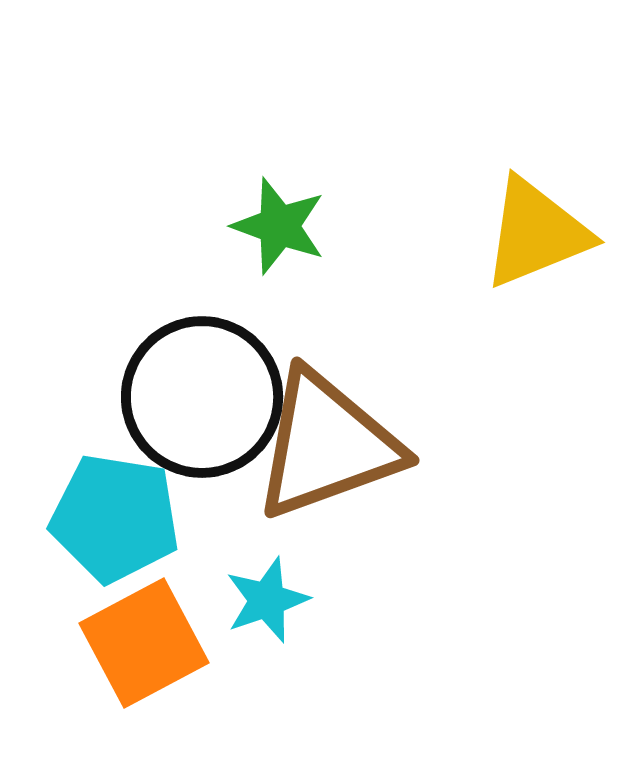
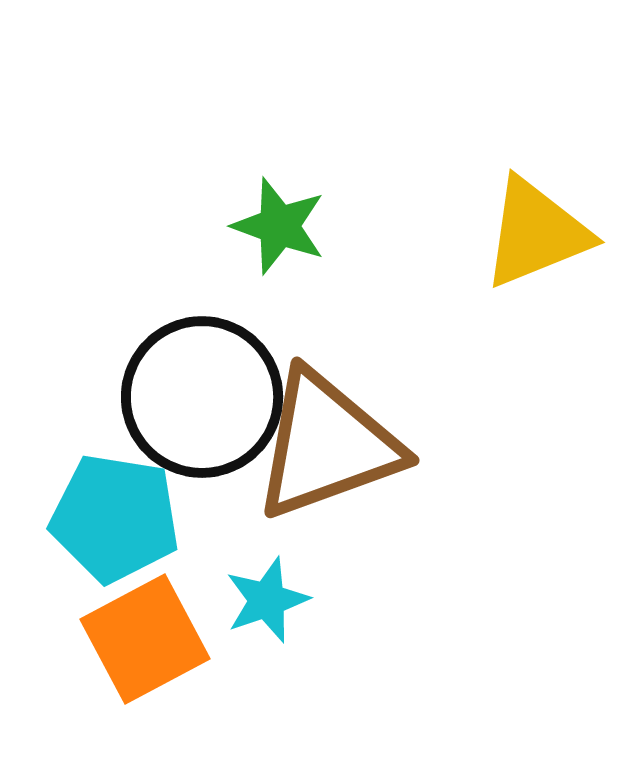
orange square: moved 1 px right, 4 px up
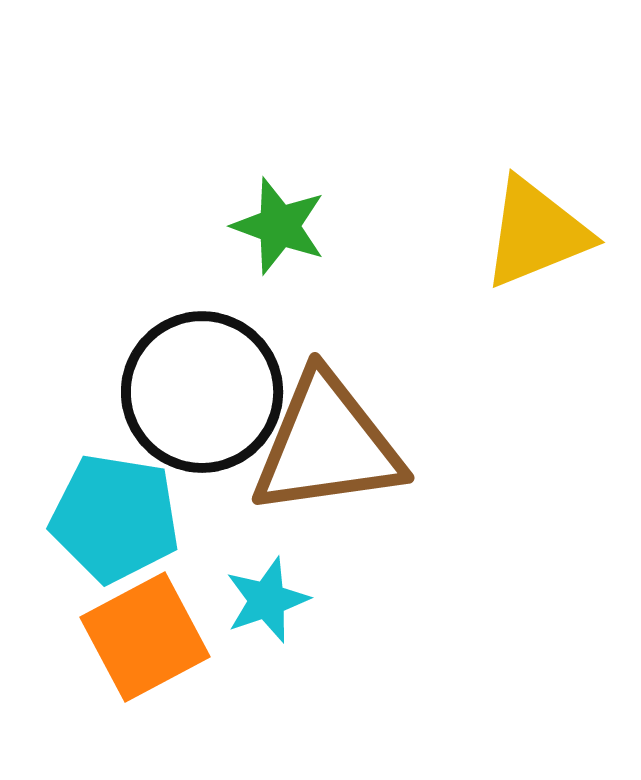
black circle: moved 5 px up
brown triangle: rotated 12 degrees clockwise
orange square: moved 2 px up
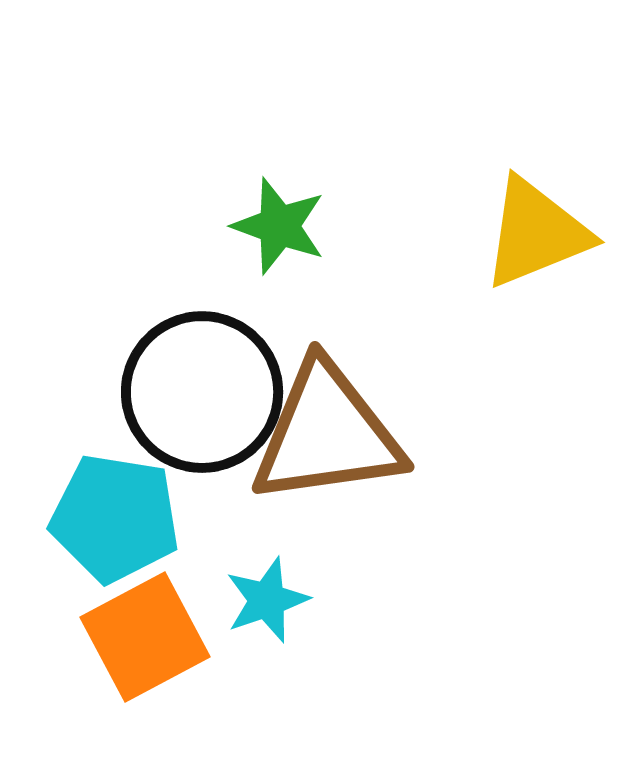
brown triangle: moved 11 px up
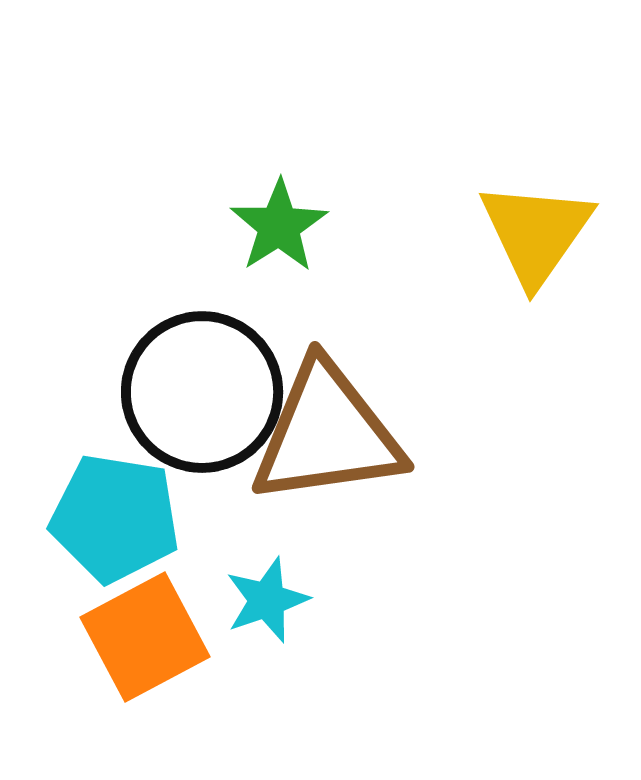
green star: rotated 20 degrees clockwise
yellow triangle: rotated 33 degrees counterclockwise
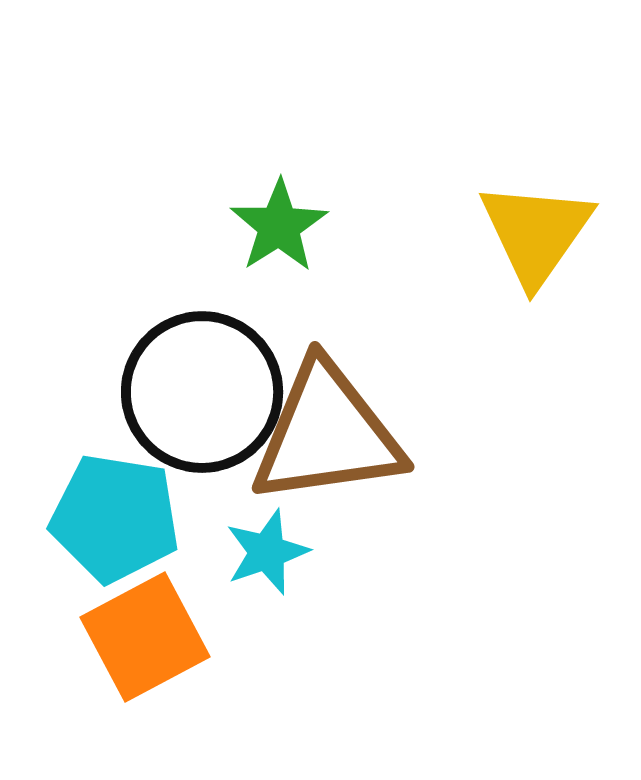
cyan star: moved 48 px up
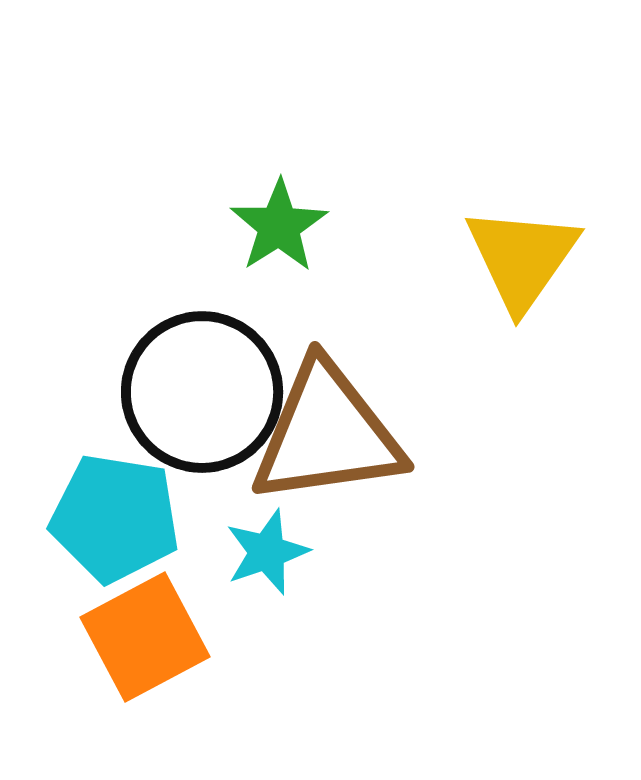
yellow triangle: moved 14 px left, 25 px down
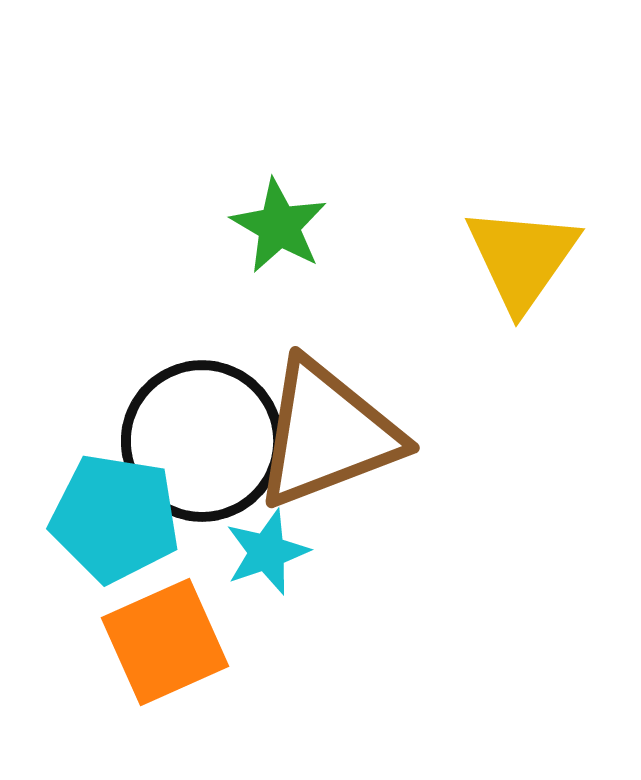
green star: rotated 10 degrees counterclockwise
black circle: moved 49 px down
brown triangle: rotated 13 degrees counterclockwise
orange square: moved 20 px right, 5 px down; rotated 4 degrees clockwise
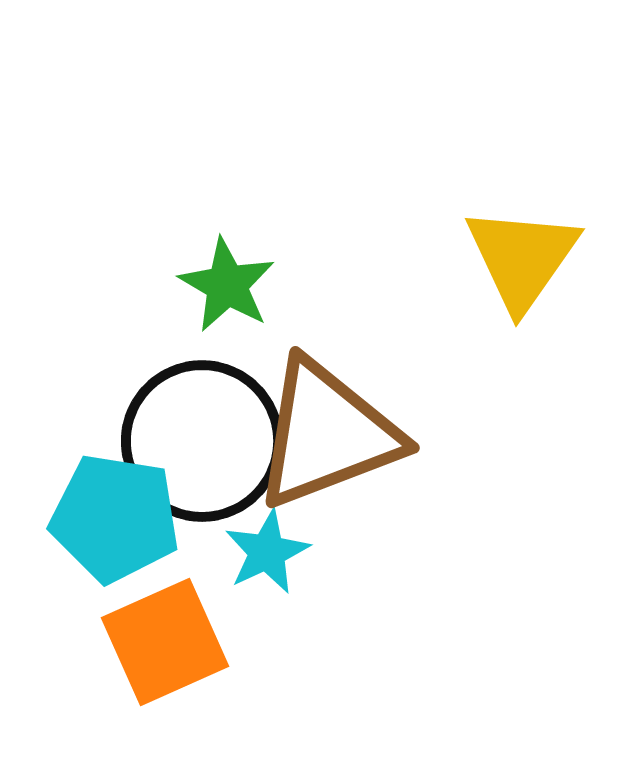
green star: moved 52 px left, 59 px down
cyan star: rotated 6 degrees counterclockwise
